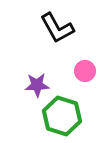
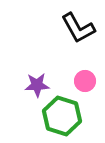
black L-shape: moved 21 px right
pink circle: moved 10 px down
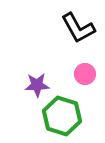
pink circle: moved 7 px up
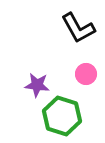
pink circle: moved 1 px right
purple star: rotated 10 degrees clockwise
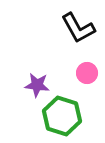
pink circle: moved 1 px right, 1 px up
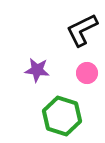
black L-shape: moved 4 px right, 2 px down; rotated 93 degrees clockwise
purple star: moved 15 px up
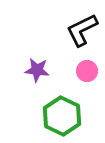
pink circle: moved 2 px up
green hexagon: rotated 9 degrees clockwise
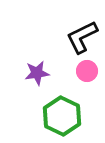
black L-shape: moved 7 px down
purple star: moved 3 px down; rotated 15 degrees counterclockwise
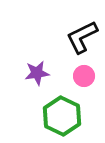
pink circle: moved 3 px left, 5 px down
